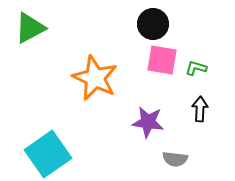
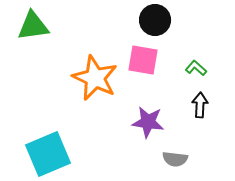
black circle: moved 2 px right, 4 px up
green triangle: moved 3 px right, 2 px up; rotated 20 degrees clockwise
pink square: moved 19 px left
green L-shape: rotated 25 degrees clockwise
black arrow: moved 4 px up
cyan square: rotated 12 degrees clockwise
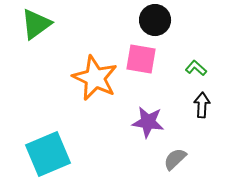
green triangle: moved 3 px right, 2 px up; rotated 28 degrees counterclockwise
pink square: moved 2 px left, 1 px up
black arrow: moved 2 px right
gray semicircle: rotated 130 degrees clockwise
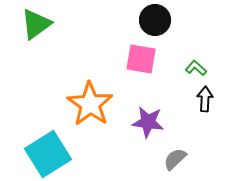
orange star: moved 5 px left, 26 px down; rotated 9 degrees clockwise
black arrow: moved 3 px right, 6 px up
cyan square: rotated 9 degrees counterclockwise
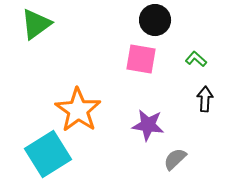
green L-shape: moved 9 px up
orange star: moved 12 px left, 6 px down
purple star: moved 3 px down
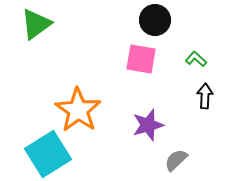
black arrow: moved 3 px up
purple star: rotated 24 degrees counterclockwise
gray semicircle: moved 1 px right, 1 px down
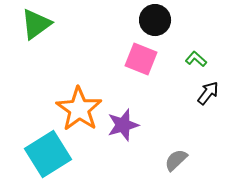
pink square: rotated 12 degrees clockwise
black arrow: moved 3 px right, 3 px up; rotated 35 degrees clockwise
orange star: moved 1 px right, 1 px up
purple star: moved 25 px left
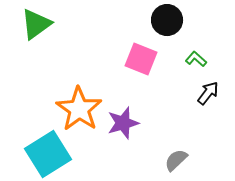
black circle: moved 12 px right
purple star: moved 2 px up
